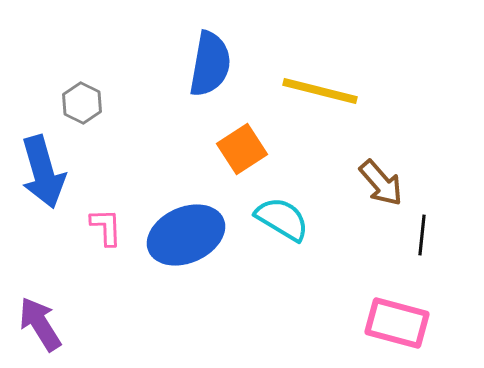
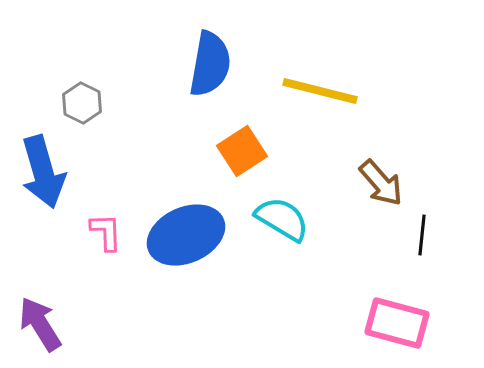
orange square: moved 2 px down
pink L-shape: moved 5 px down
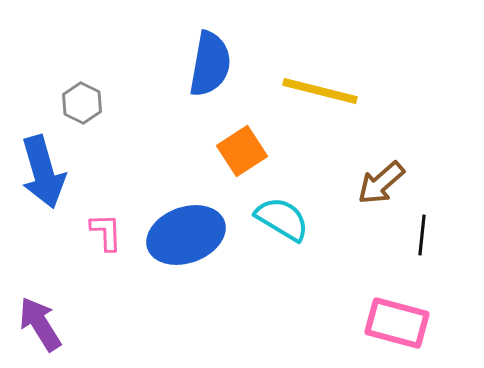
brown arrow: rotated 90 degrees clockwise
blue ellipse: rotated 4 degrees clockwise
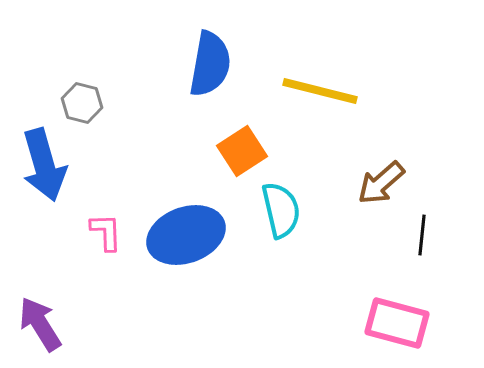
gray hexagon: rotated 12 degrees counterclockwise
blue arrow: moved 1 px right, 7 px up
cyan semicircle: moved 1 px left, 9 px up; rotated 46 degrees clockwise
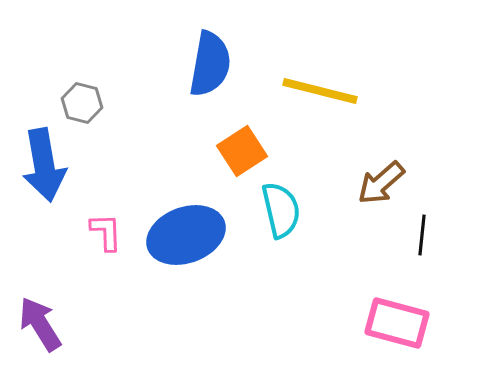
blue arrow: rotated 6 degrees clockwise
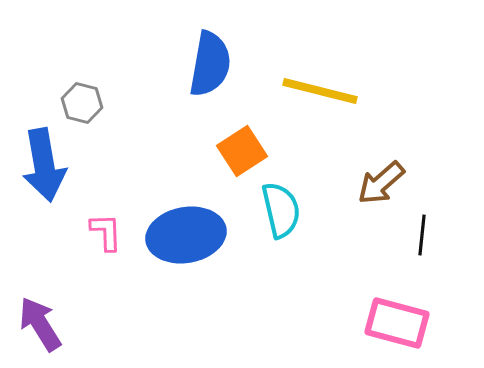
blue ellipse: rotated 10 degrees clockwise
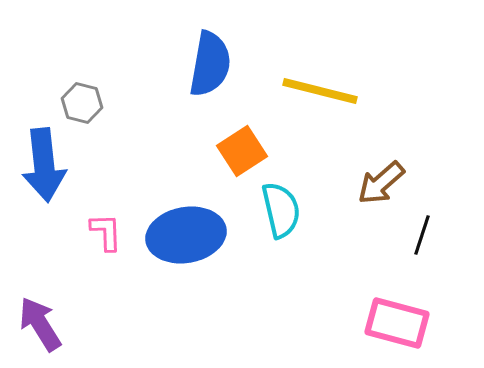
blue arrow: rotated 4 degrees clockwise
black line: rotated 12 degrees clockwise
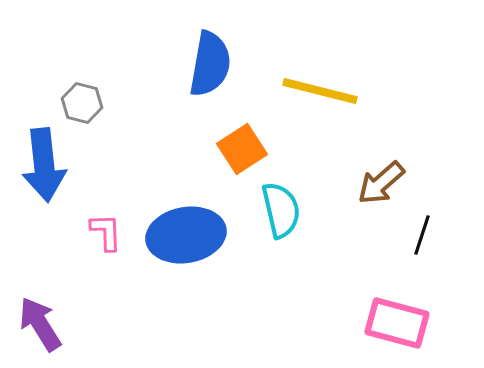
orange square: moved 2 px up
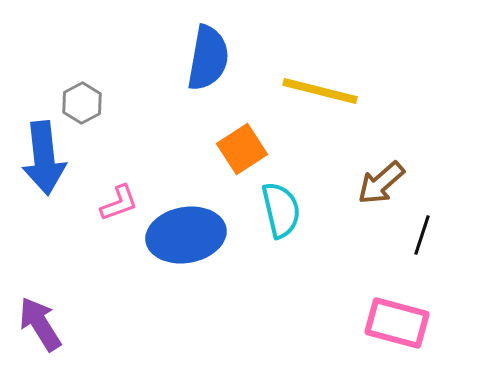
blue semicircle: moved 2 px left, 6 px up
gray hexagon: rotated 18 degrees clockwise
blue arrow: moved 7 px up
pink L-shape: moved 13 px right, 29 px up; rotated 72 degrees clockwise
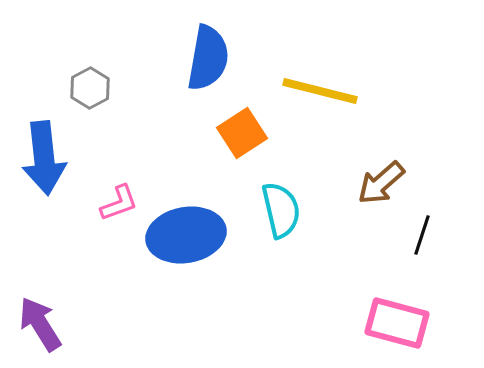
gray hexagon: moved 8 px right, 15 px up
orange square: moved 16 px up
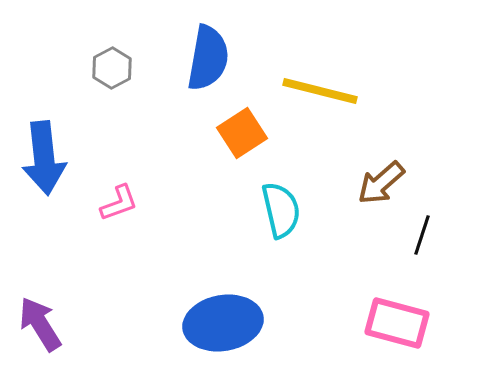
gray hexagon: moved 22 px right, 20 px up
blue ellipse: moved 37 px right, 88 px down
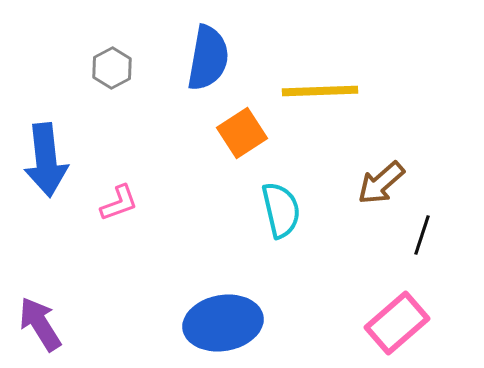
yellow line: rotated 16 degrees counterclockwise
blue arrow: moved 2 px right, 2 px down
pink rectangle: rotated 56 degrees counterclockwise
